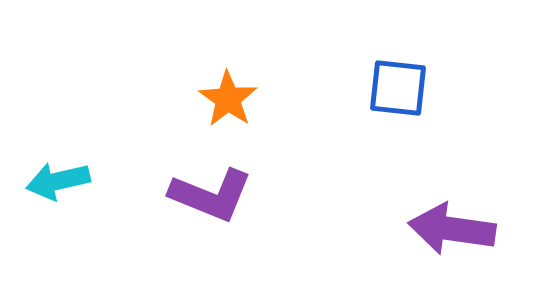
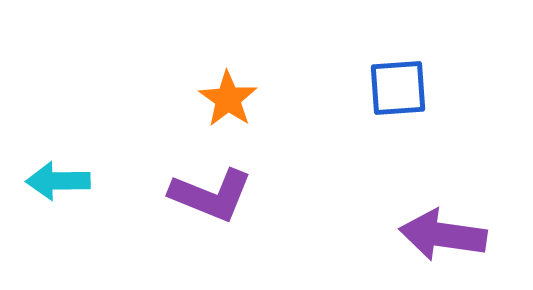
blue square: rotated 10 degrees counterclockwise
cyan arrow: rotated 12 degrees clockwise
purple arrow: moved 9 px left, 6 px down
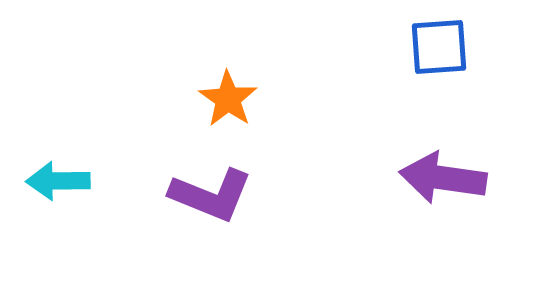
blue square: moved 41 px right, 41 px up
purple arrow: moved 57 px up
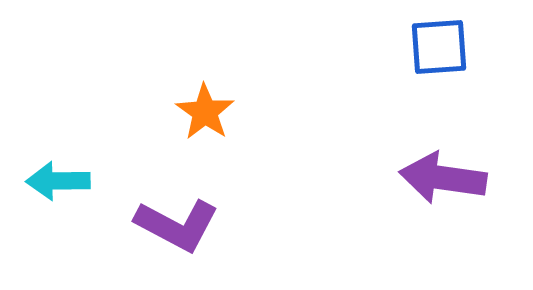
orange star: moved 23 px left, 13 px down
purple L-shape: moved 34 px left, 30 px down; rotated 6 degrees clockwise
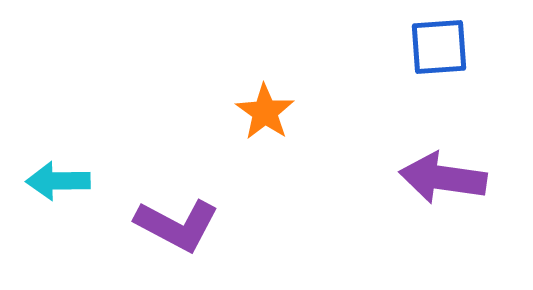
orange star: moved 60 px right
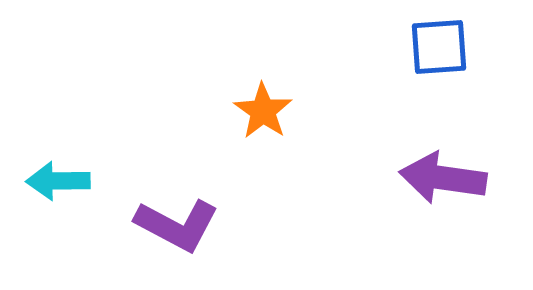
orange star: moved 2 px left, 1 px up
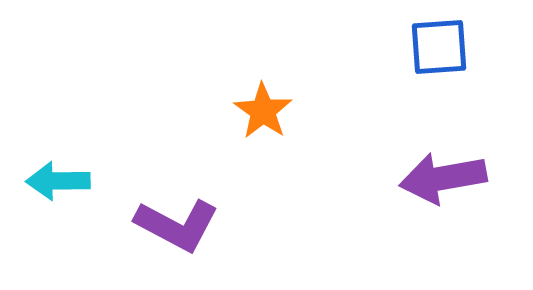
purple arrow: rotated 18 degrees counterclockwise
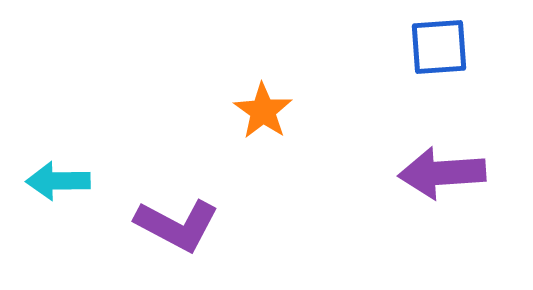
purple arrow: moved 1 px left, 5 px up; rotated 6 degrees clockwise
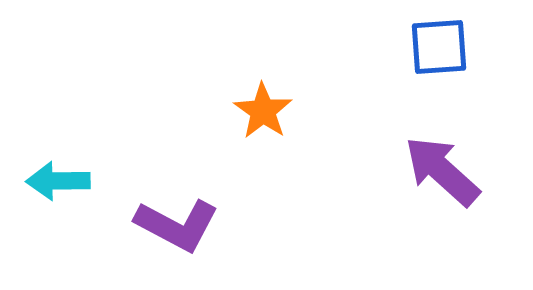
purple arrow: moved 2 px up; rotated 46 degrees clockwise
